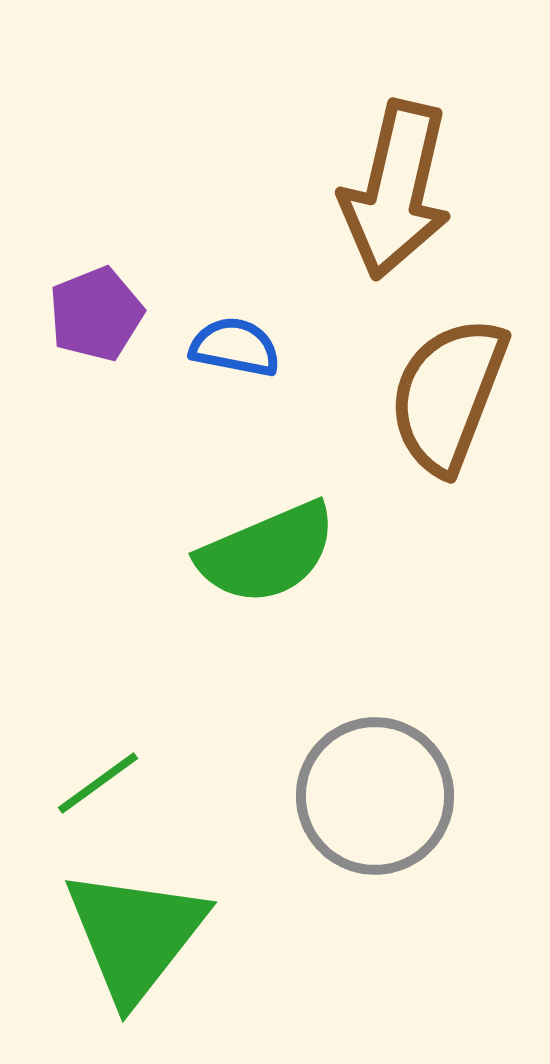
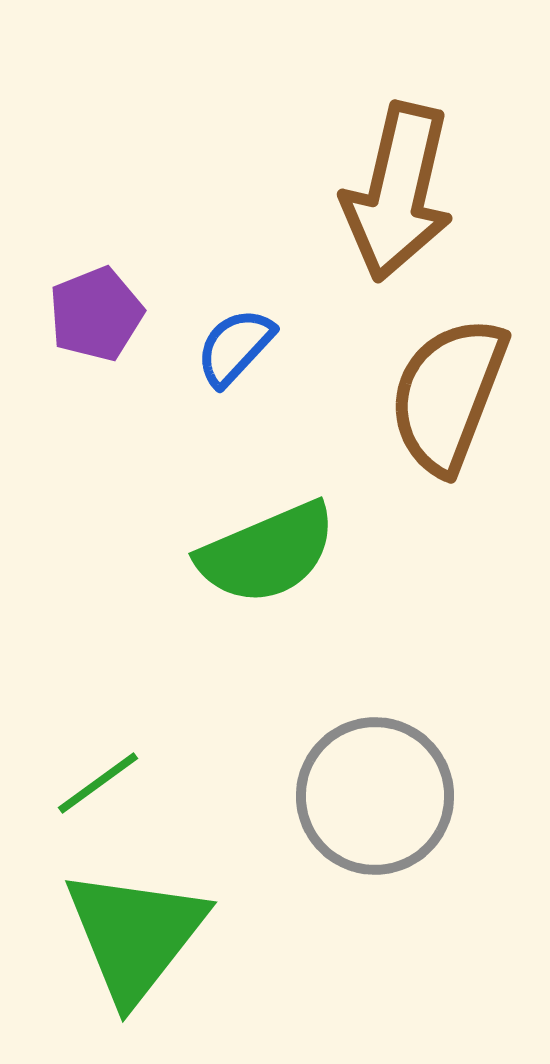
brown arrow: moved 2 px right, 2 px down
blue semicircle: rotated 58 degrees counterclockwise
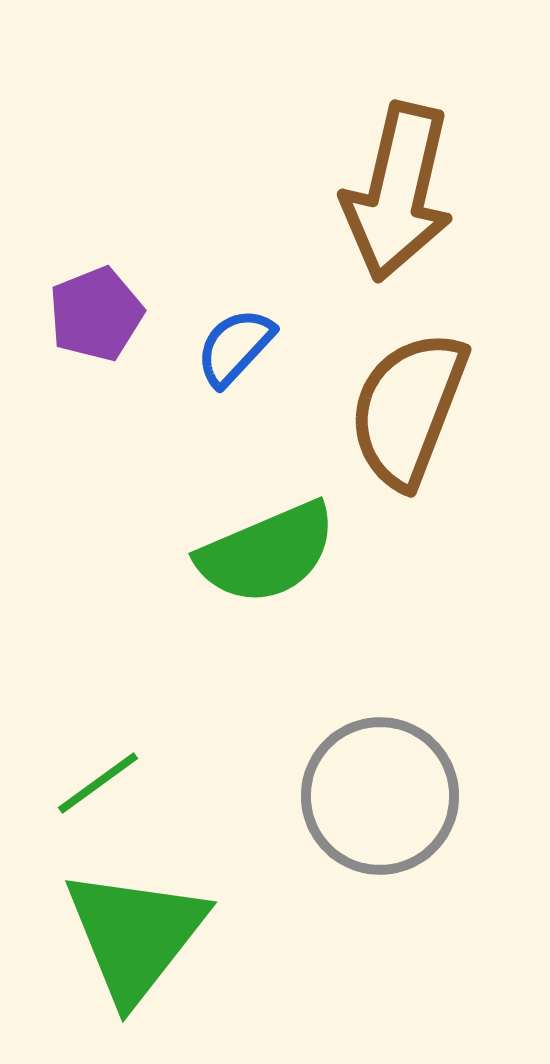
brown semicircle: moved 40 px left, 14 px down
gray circle: moved 5 px right
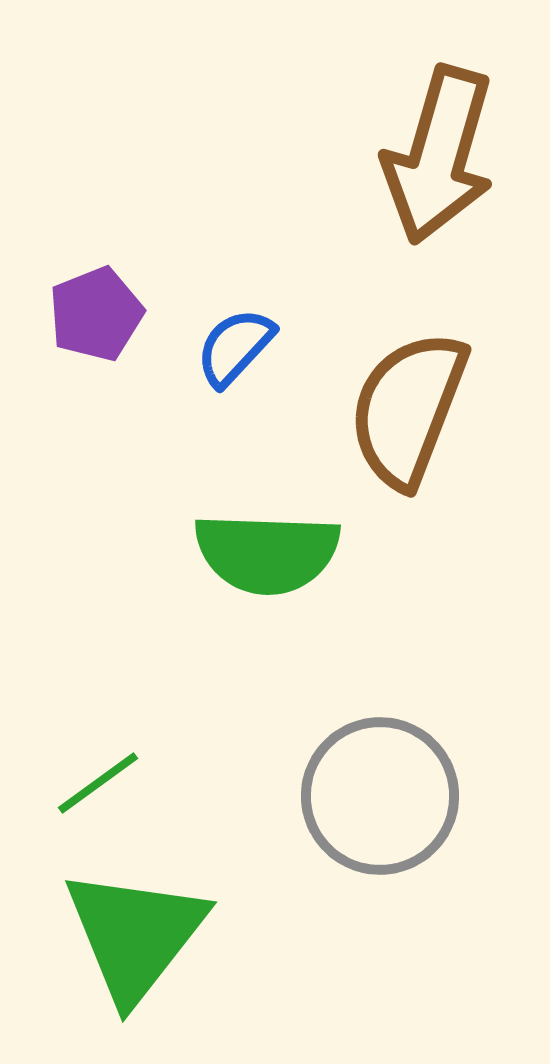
brown arrow: moved 41 px right, 37 px up; rotated 3 degrees clockwise
green semicircle: rotated 25 degrees clockwise
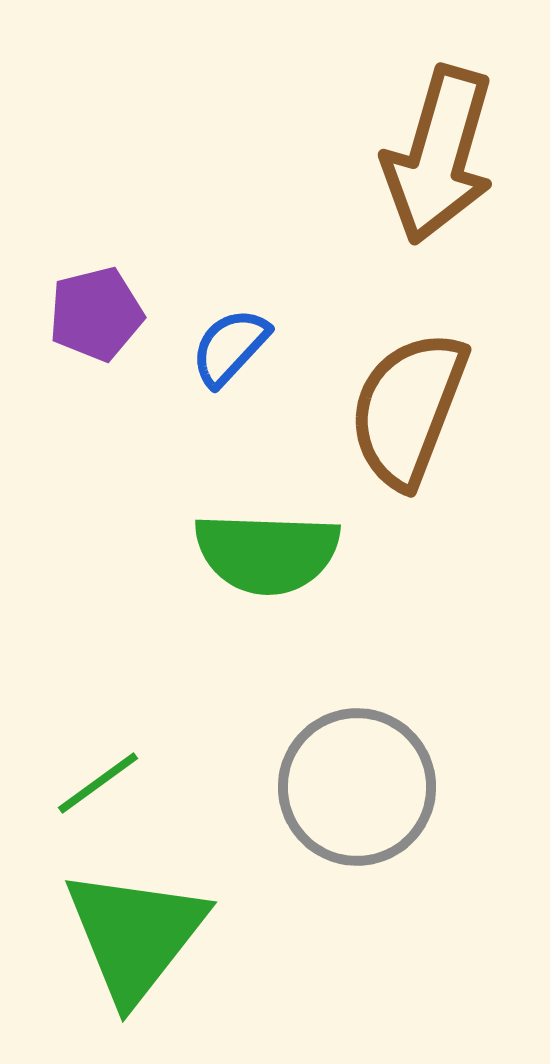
purple pentagon: rotated 8 degrees clockwise
blue semicircle: moved 5 px left
gray circle: moved 23 px left, 9 px up
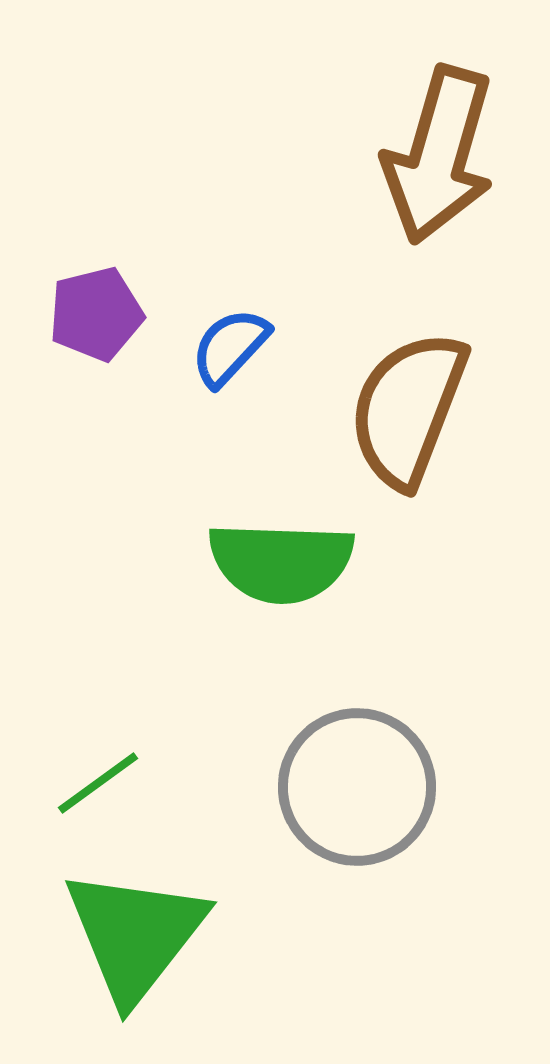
green semicircle: moved 14 px right, 9 px down
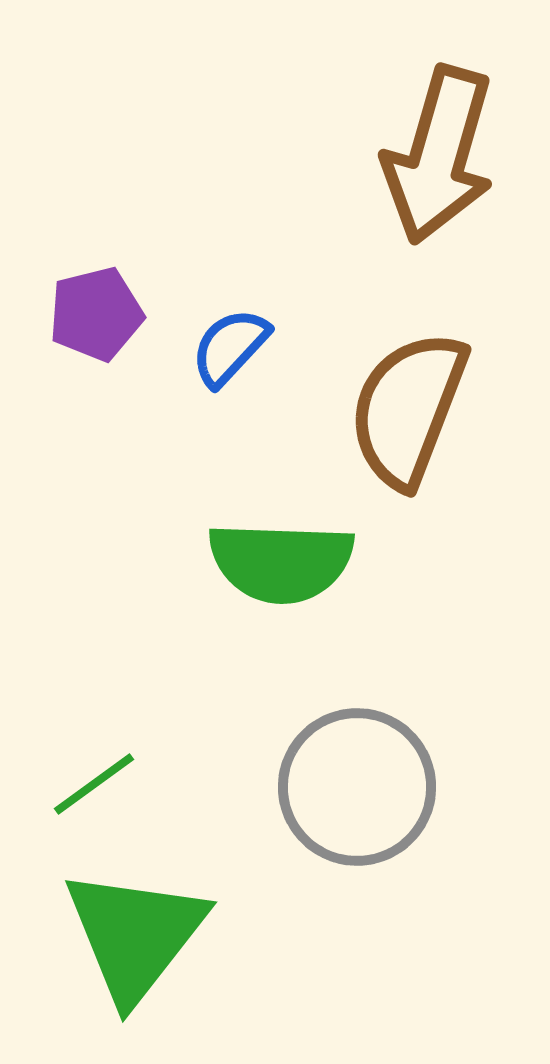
green line: moved 4 px left, 1 px down
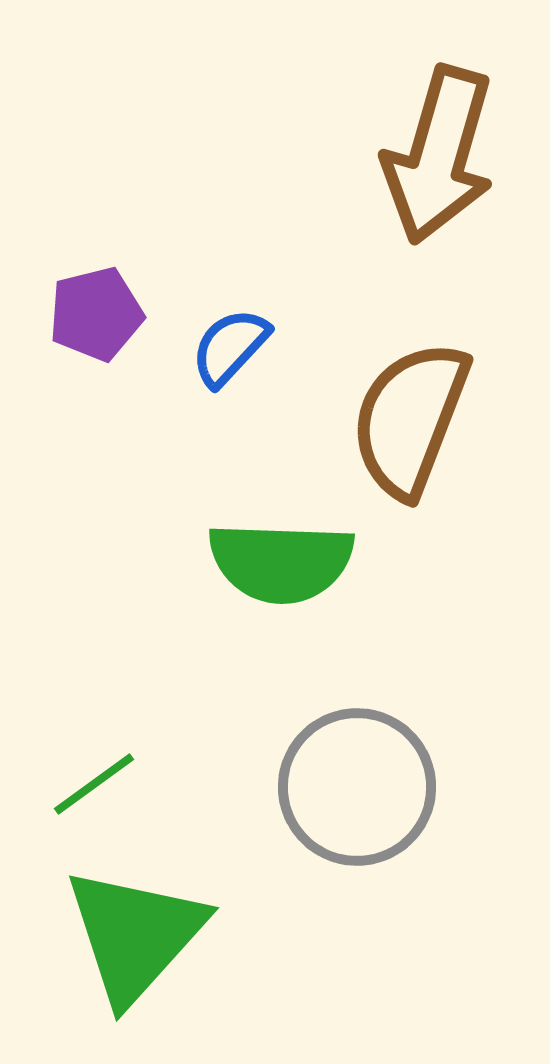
brown semicircle: moved 2 px right, 10 px down
green triangle: rotated 4 degrees clockwise
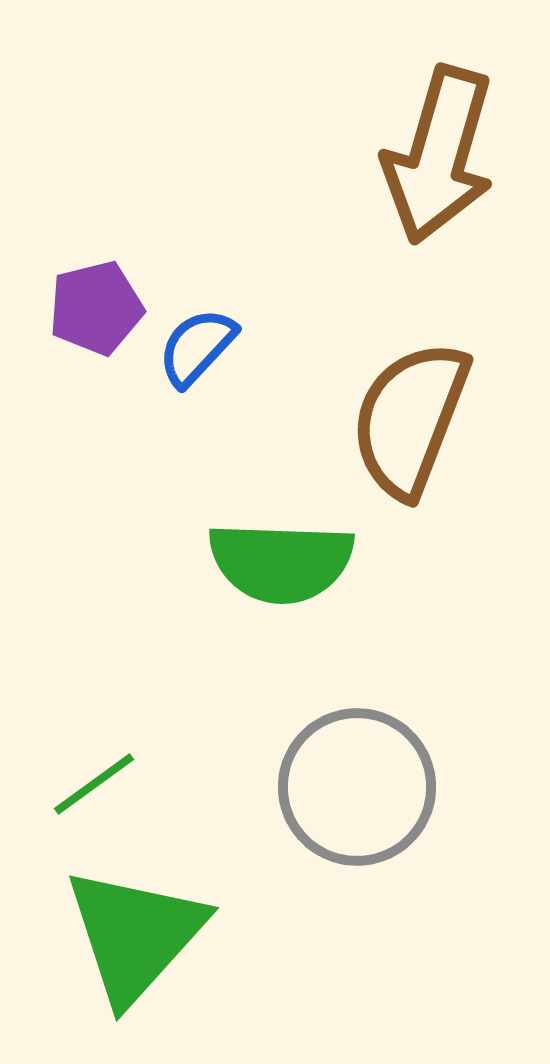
purple pentagon: moved 6 px up
blue semicircle: moved 33 px left
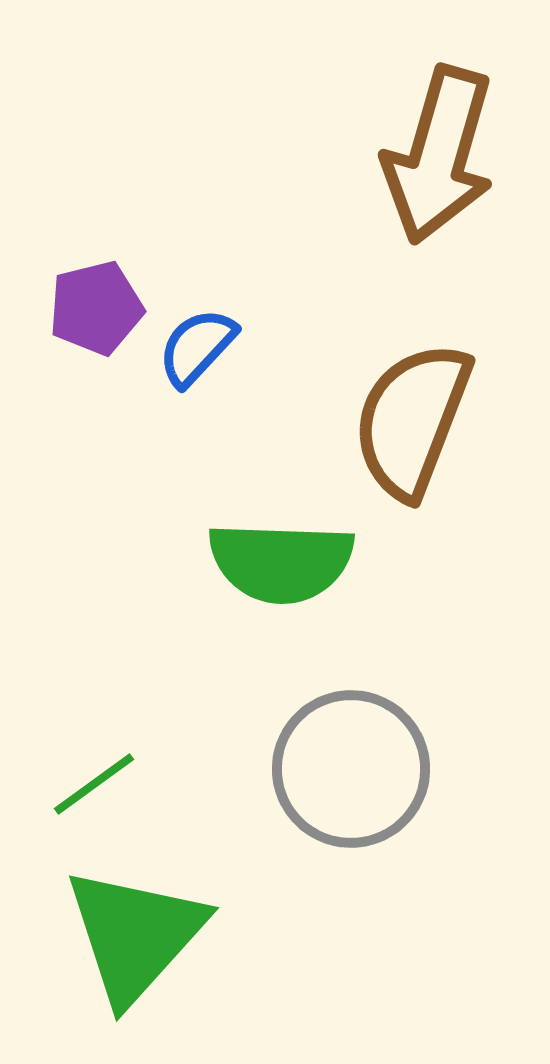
brown semicircle: moved 2 px right, 1 px down
gray circle: moved 6 px left, 18 px up
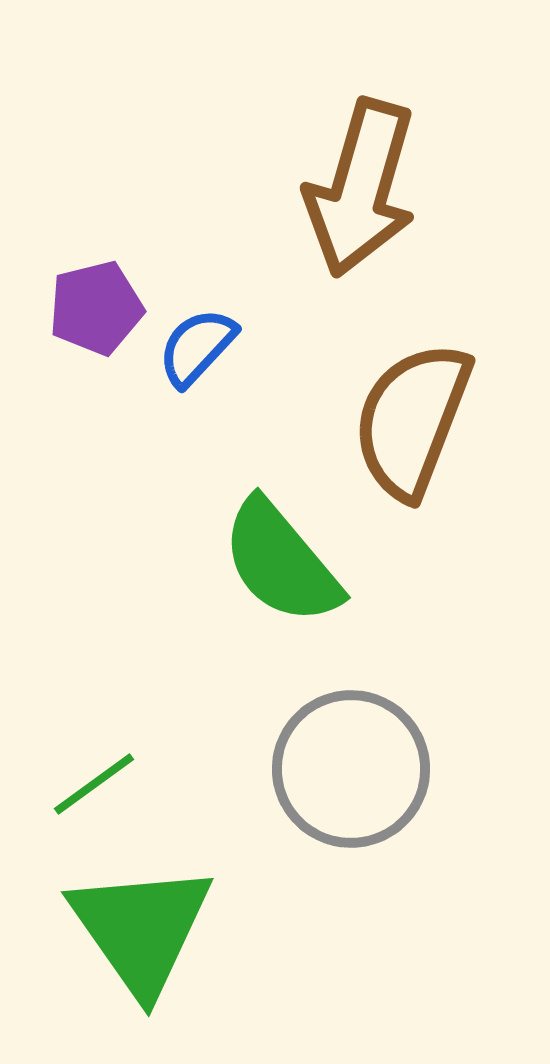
brown arrow: moved 78 px left, 33 px down
green semicircle: rotated 48 degrees clockwise
green triangle: moved 6 px right, 6 px up; rotated 17 degrees counterclockwise
